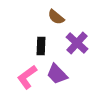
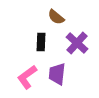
black rectangle: moved 4 px up
purple trapezoid: rotated 50 degrees clockwise
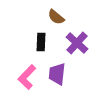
pink L-shape: rotated 10 degrees counterclockwise
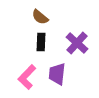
brown semicircle: moved 16 px left
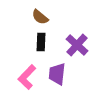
purple cross: moved 2 px down
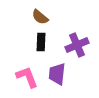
purple cross: rotated 25 degrees clockwise
pink L-shape: rotated 115 degrees clockwise
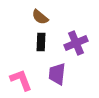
purple cross: moved 1 px left, 2 px up
pink L-shape: moved 6 px left, 3 px down
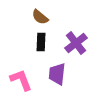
purple cross: rotated 15 degrees counterclockwise
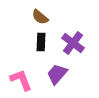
purple cross: moved 3 px left; rotated 15 degrees counterclockwise
purple trapezoid: rotated 35 degrees clockwise
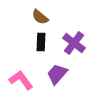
purple cross: moved 1 px right
pink L-shape: rotated 15 degrees counterclockwise
